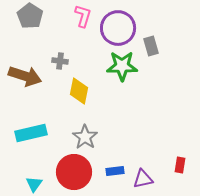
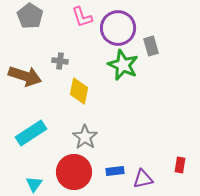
pink L-shape: moved 1 px left, 1 px down; rotated 145 degrees clockwise
green star: moved 1 px right, 1 px up; rotated 24 degrees clockwise
cyan rectangle: rotated 20 degrees counterclockwise
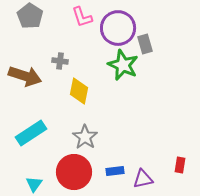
gray rectangle: moved 6 px left, 2 px up
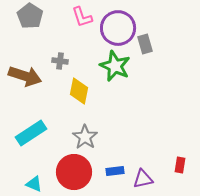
green star: moved 8 px left, 1 px down
cyan triangle: rotated 42 degrees counterclockwise
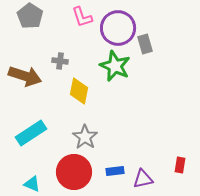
cyan triangle: moved 2 px left
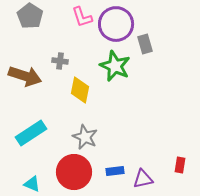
purple circle: moved 2 px left, 4 px up
yellow diamond: moved 1 px right, 1 px up
gray star: rotated 10 degrees counterclockwise
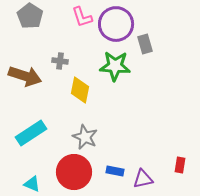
green star: rotated 20 degrees counterclockwise
blue rectangle: rotated 18 degrees clockwise
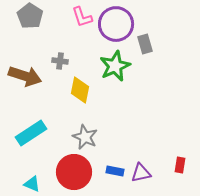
green star: rotated 28 degrees counterclockwise
purple triangle: moved 2 px left, 6 px up
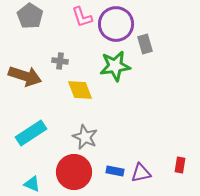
green star: rotated 16 degrees clockwise
yellow diamond: rotated 32 degrees counterclockwise
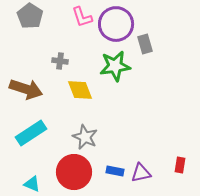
brown arrow: moved 1 px right, 13 px down
